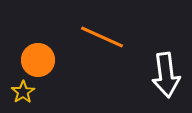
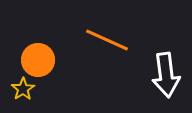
orange line: moved 5 px right, 3 px down
yellow star: moved 3 px up
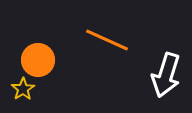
white arrow: rotated 24 degrees clockwise
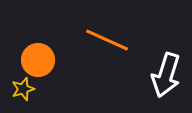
yellow star: rotated 15 degrees clockwise
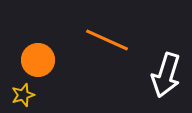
yellow star: moved 6 px down
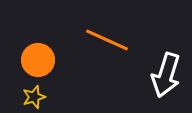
yellow star: moved 11 px right, 2 px down
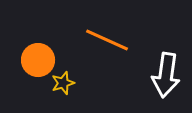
white arrow: rotated 9 degrees counterclockwise
yellow star: moved 29 px right, 14 px up
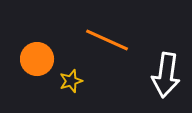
orange circle: moved 1 px left, 1 px up
yellow star: moved 8 px right, 2 px up
